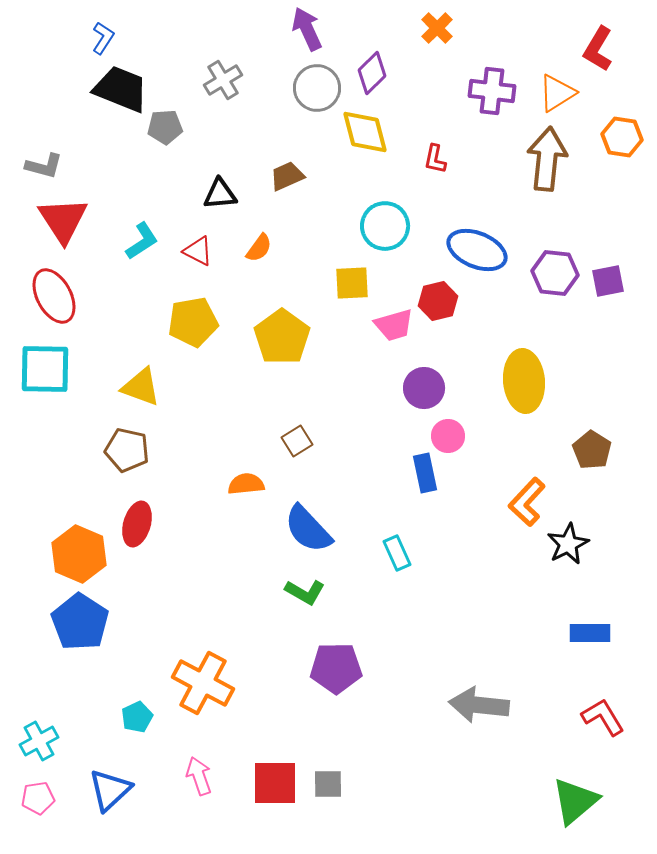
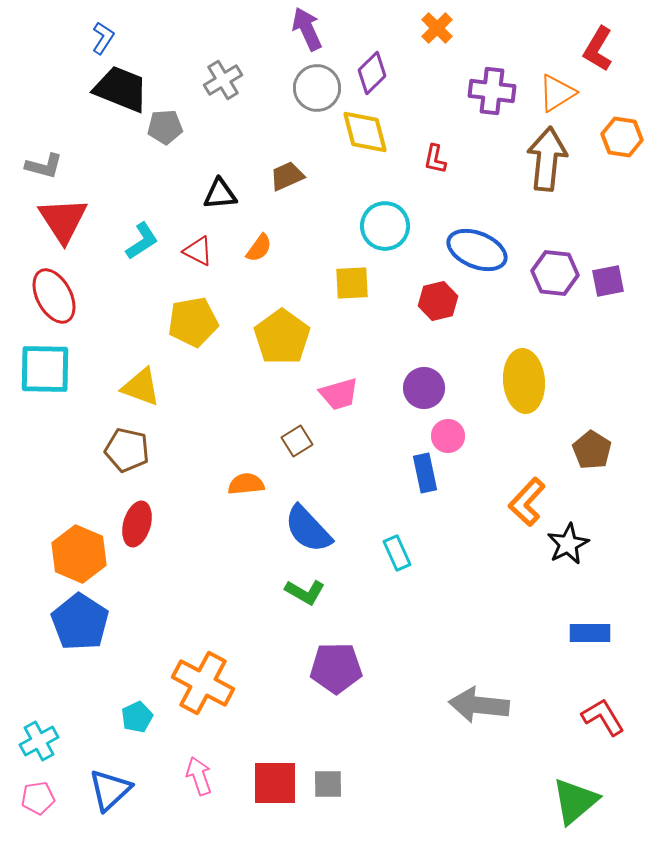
pink trapezoid at (394, 325): moved 55 px left, 69 px down
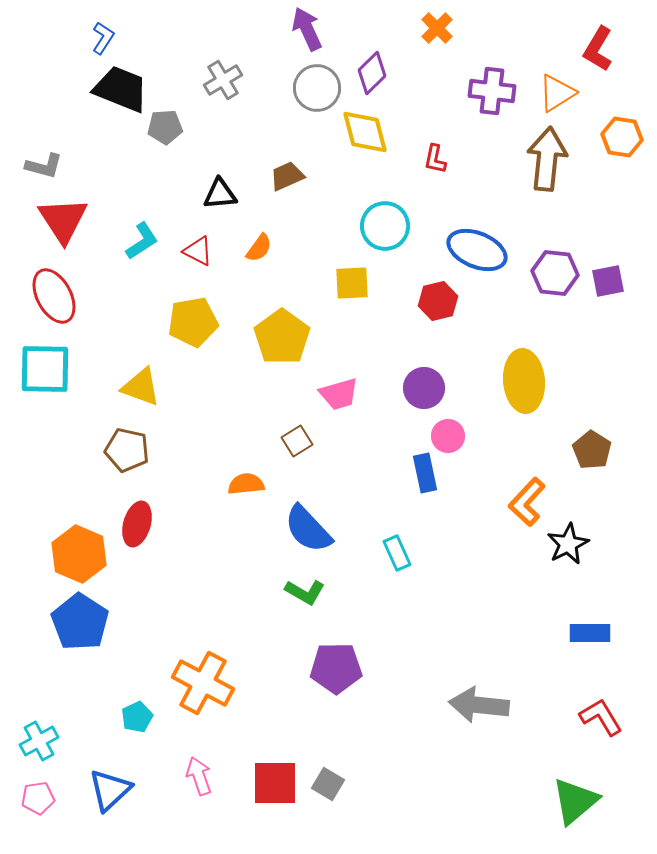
red L-shape at (603, 717): moved 2 px left
gray square at (328, 784): rotated 32 degrees clockwise
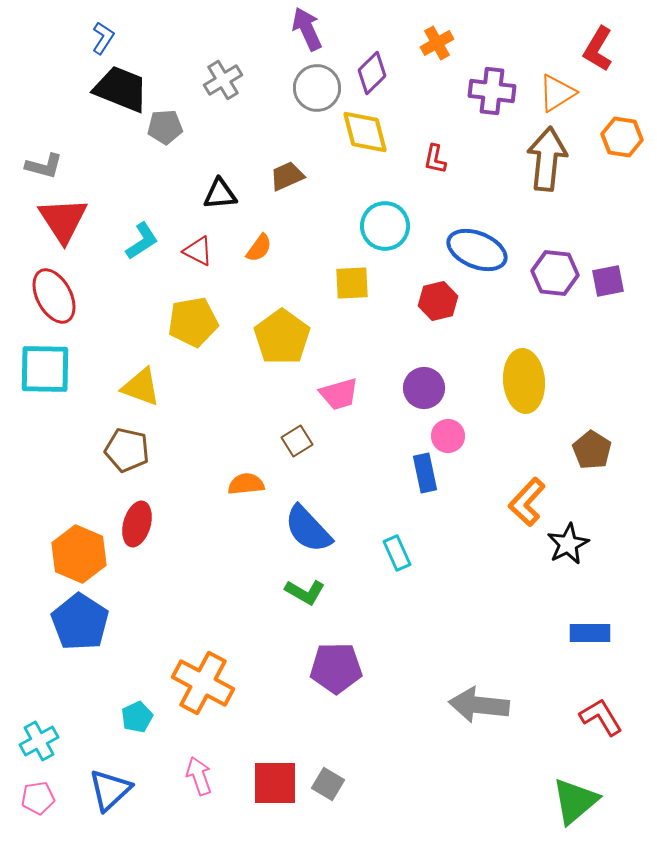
orange cross at (437, 28): moved 15 px down; rotated 16 degrees clockwise
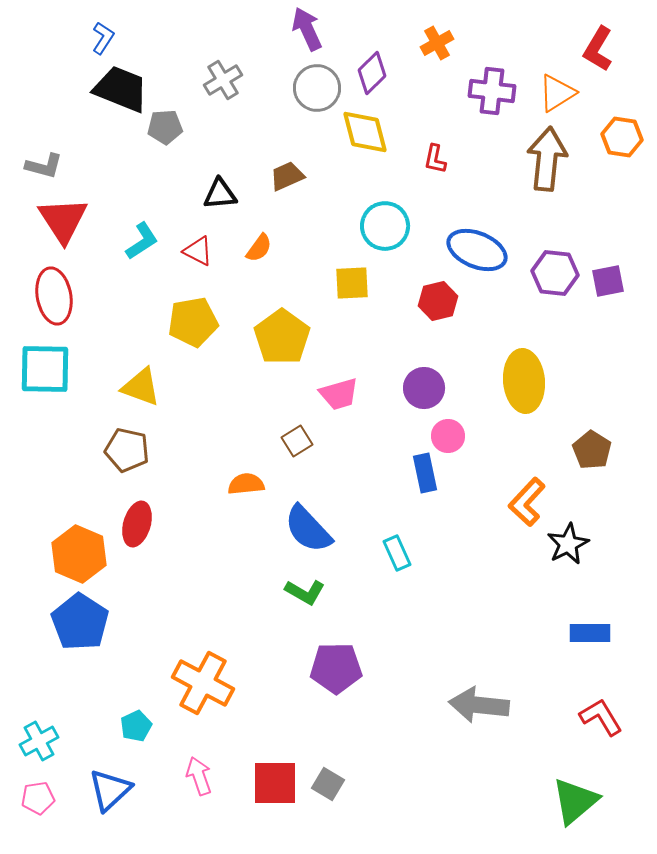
red ellipse at (54, 296): rotated 18 degrees clockwise
cyan pentagon at (137, 717): moved 1 px left, 9 px down
